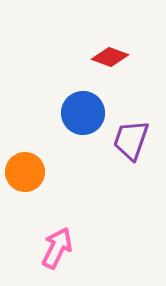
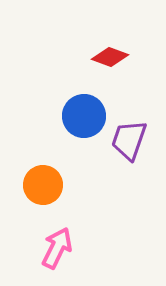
blue circle: moved 1 px right, 3 px down
purple trapezoid: moved 2 px left
orange circle: moved 18 px right, 13 px down
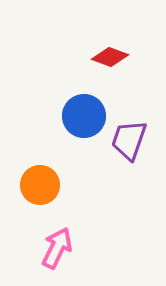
orange circle: moved 3 px left
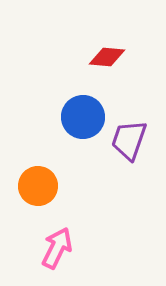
red diamond: moved 3 px left; rotated 15 degrees counterclockwise
blue circle: moved 1 px left, 1 px down
orange circle: moved 2 px left, 1 px down
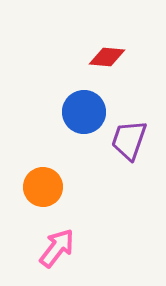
blue circle: moved 1 px right, 5 px up
orange circle: moved 5 px right, 1 px down
pink arrow: rotated 12 degrees clockwise
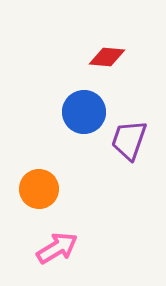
orange circle: moved 4 px left, 2 px down
pink arrow: rotated 21 degrees clockwise
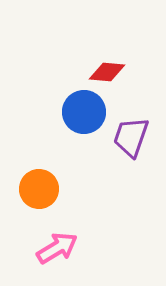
red diamond: moved 15 px down
purple trapezoid: moved 2 px right, 3 px up
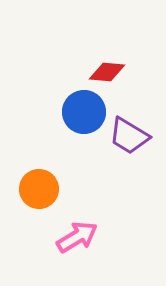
purple trapezoid: moved 2 px left, 1 px up; rotated 78 degrees counterclockwise
pink arrow: moved 20 px right, 11 px up
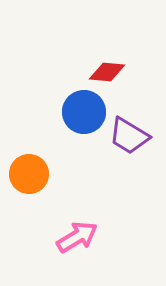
orange circle: moved 10 px left, 15 px up
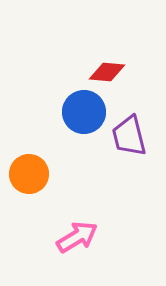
purple trapezoid: rotated 45 degrees clockwise
